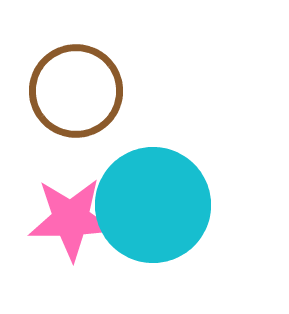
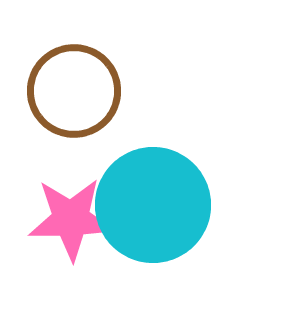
brown circle: moved 2 px left
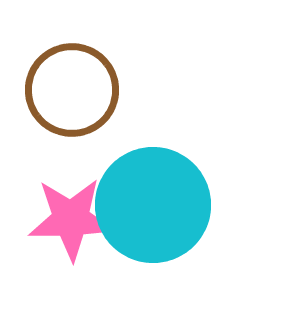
brown circle: moved 2 px left, 1 px up
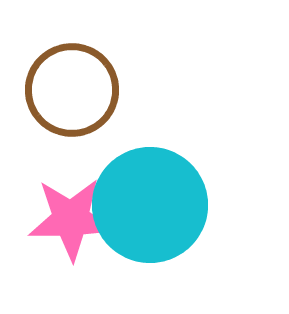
cyan circle: moved 3 px left
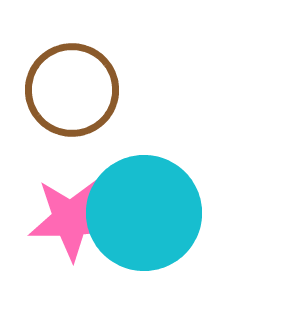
cyan circle: moved 6 px left, 8 px down
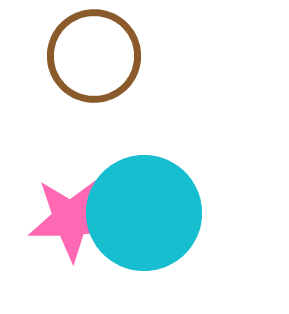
brown circle: moved 22 px right, 34 px up
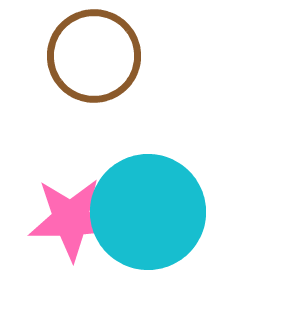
cyan circle: moved 4 px right, 1 px up
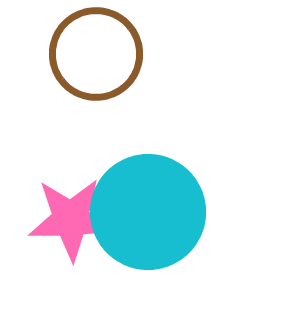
brown circle: moved 2 px right, 2 px up
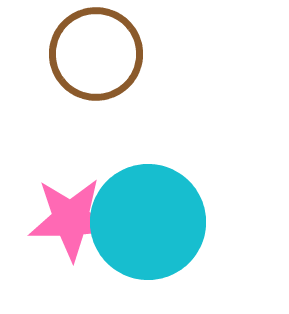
cyan circle: moved 10 px down
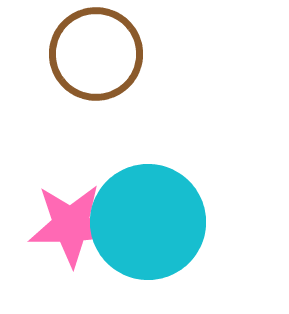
pink star: moved 6 px down
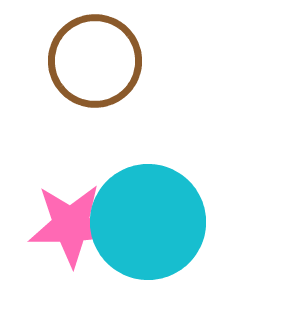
brown circle: moved 1 px left, 7 px down
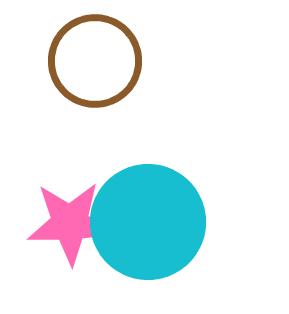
pink star: moved 1 px left, 2 px up
